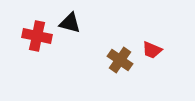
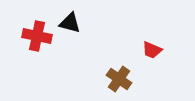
brown cross: moved 1 px left, 19 px down
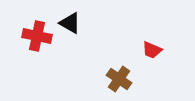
black triangle: rotated 15 degrees clockwise
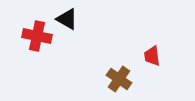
black triangle: moved 3 px left, 4 px up
red trapezoid: moved 6 px down; rotated 60 degrees clockwise
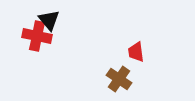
black triangle: moved 18 px left, 1 px down; rotated 20 degrees clockwise
red trapezoid: moved 16 px left, 4 px up
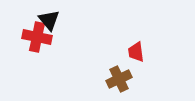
red cross: moved 1 px down
brown cross: rotated 30 degrees clockwise
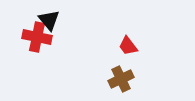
red trapezoid: moved 8 px left, 6 px up; rotated 30 degrees counterclockwise
brown cross: moved 2 px right
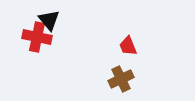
red trapezoid: rotated 15 degrees clockwise
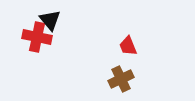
black triangle: moved 1 px right
